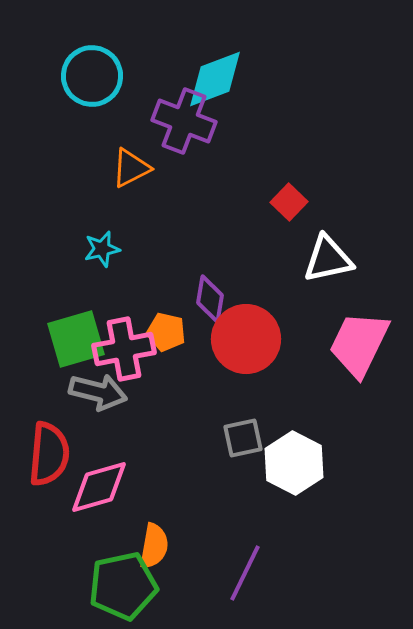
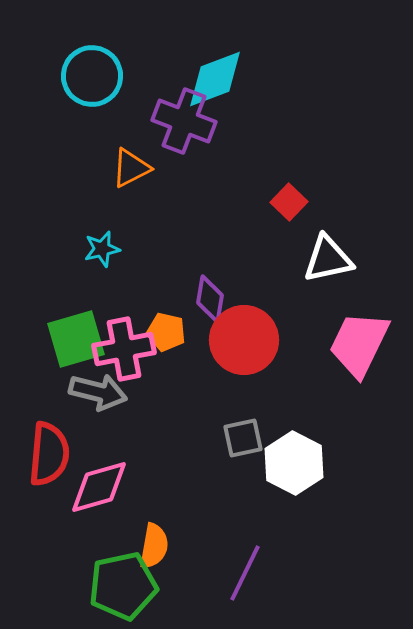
red circle: moved 2 px left, 1 px down
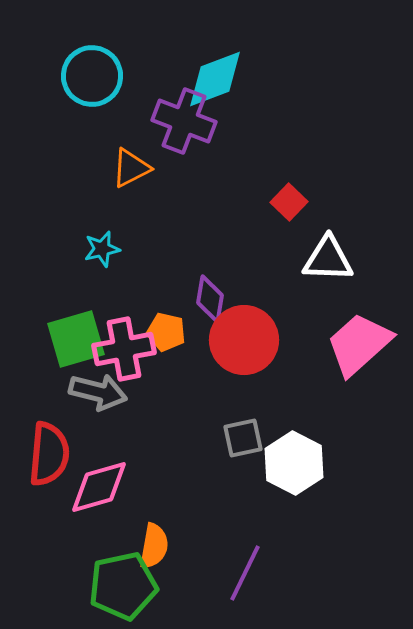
white triangle: rotated 14 degrees clockwise
pink trapezoid: rotated 22 degrees clockwise
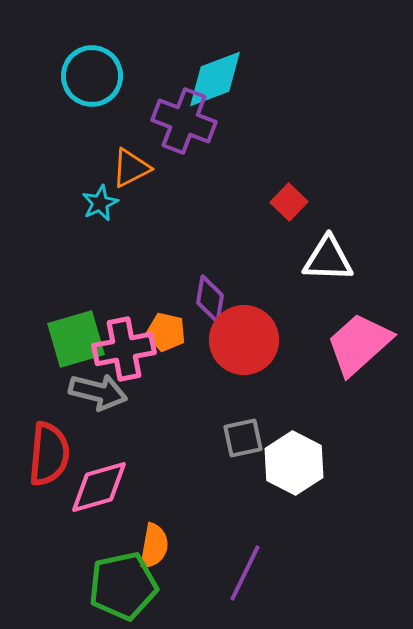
cyan star: moved 2 px left, 46 px up; rotated 12 degrees counterclockwise
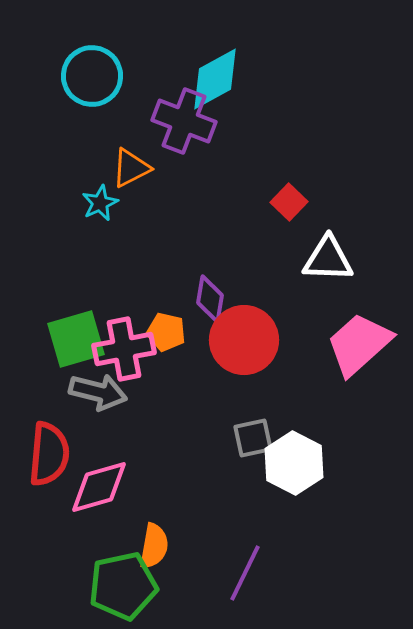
cyan diamond: rotated 8 degrees counterclockwise
gray square: moved 10 px right
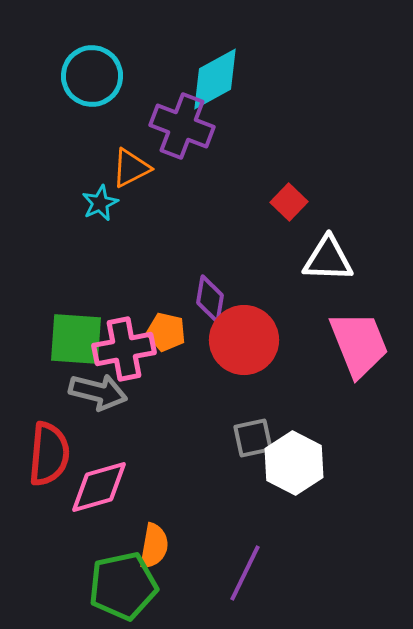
purple cross: moved 2 px left, 5 px down
green square: rotated 20 degrees clockwise
pink trapezoid: rotated 110 degrees clockwise
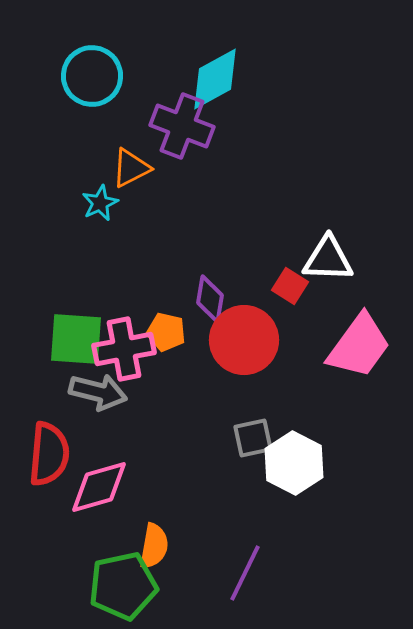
red square: moved 1 px right, 84 px down; rotated 12 degrees counterclockwise
pink trapezoid: moved 2 px down; rotated 58 degrees clockwise
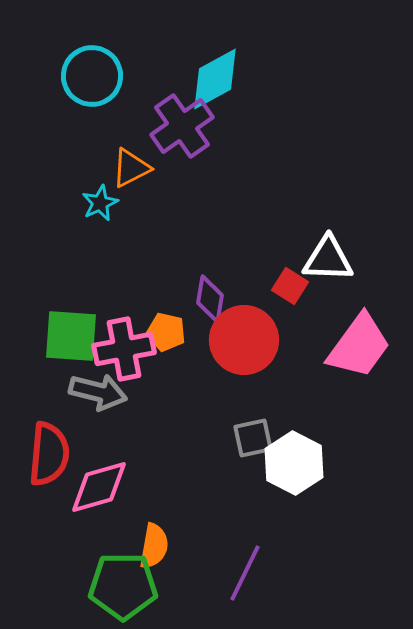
purple cross: rotated 34 degrees clockwise
green square: moved 5 px left, 3 px up
green pentagon: rotated 12 degrees clockwise
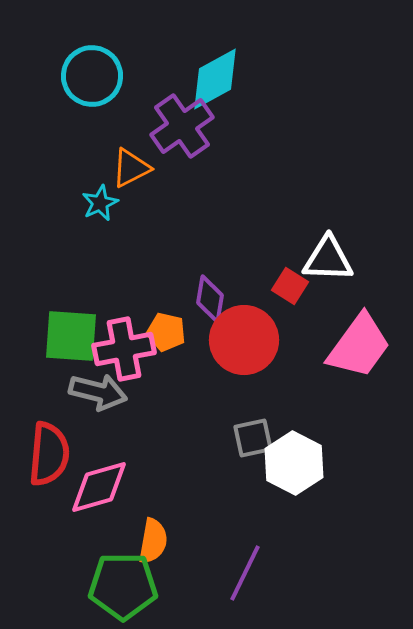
orange semicircle: moved 1 px left, 5 px up
